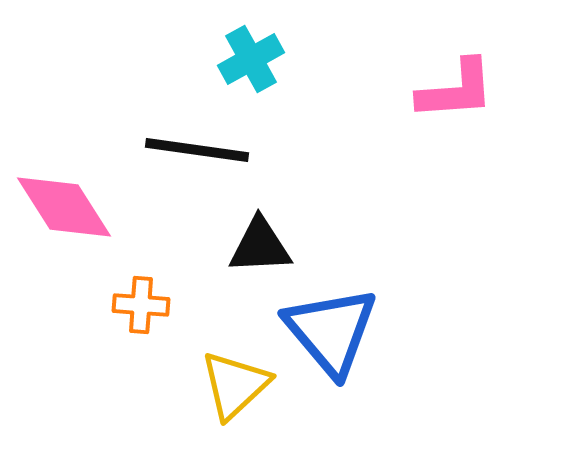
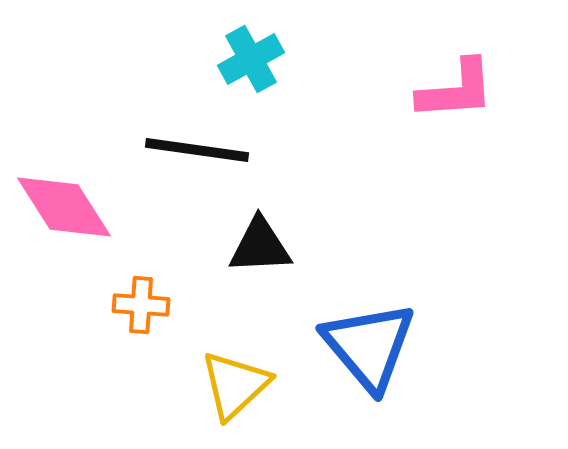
blue triangle: moved 38 px right, 15 px down
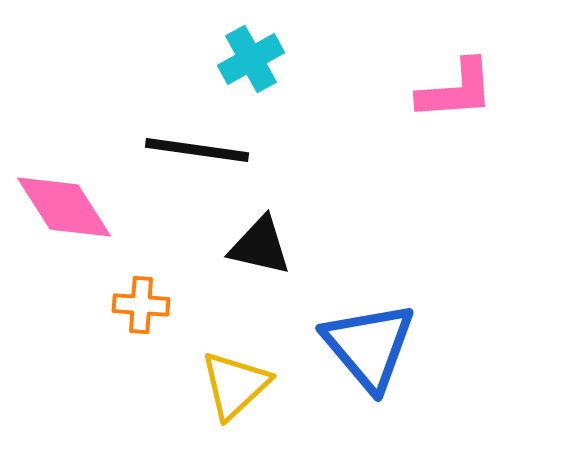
black triangle: rotated 16 degrees clockwise
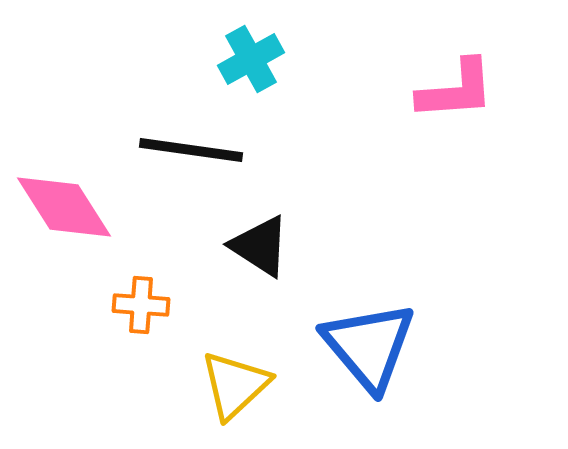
black line: moved 6 px left
black triangle: rotated 20 degrees clockwise
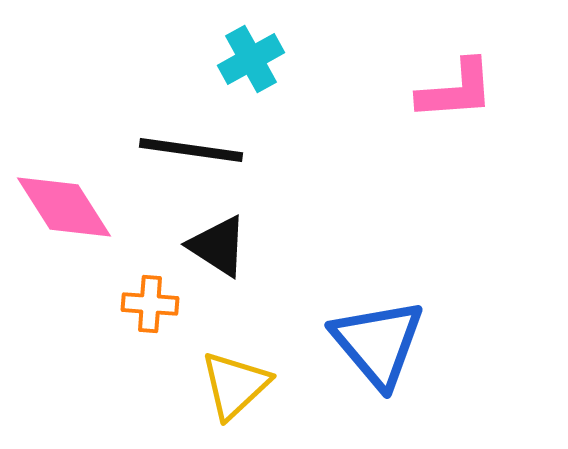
black triangle: moved 42 px left
orange cross: moved 9 px right, 1 px up
blue triangle: moved 9 px right, 3 px up
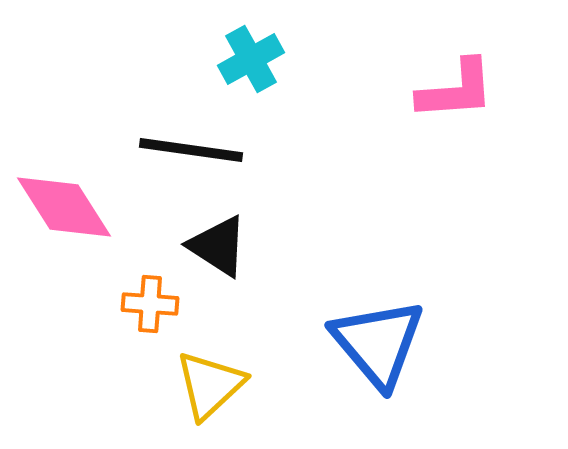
yellow triangle: moved 25 px left
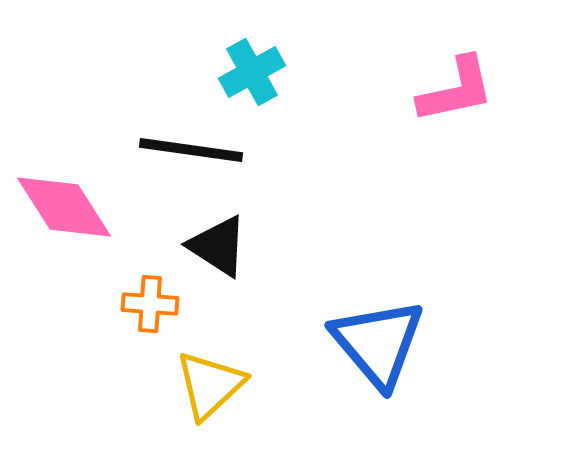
cyan cross: moved 1 px right, 13 px down
pink L-shape: rotated 8 degrees counterclockwise
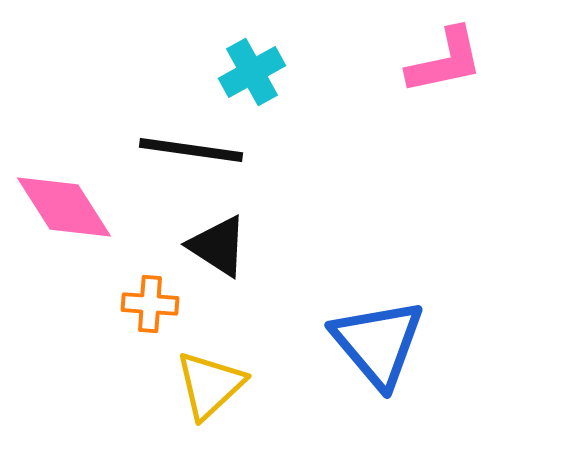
pink L-shape: moved 11 px left, 29 px up
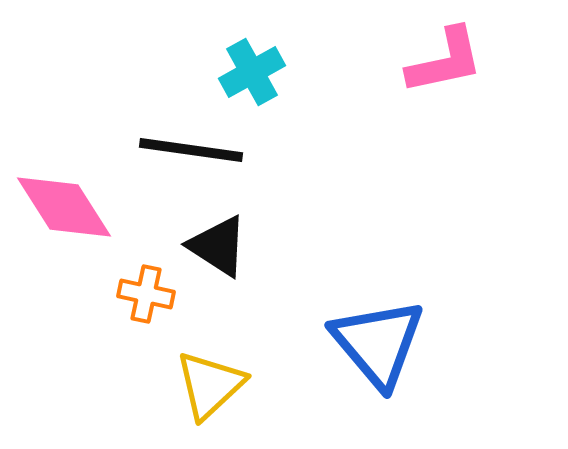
orange cross: moved 4 px left, 10 px up; rotated 8 degrees clockwise
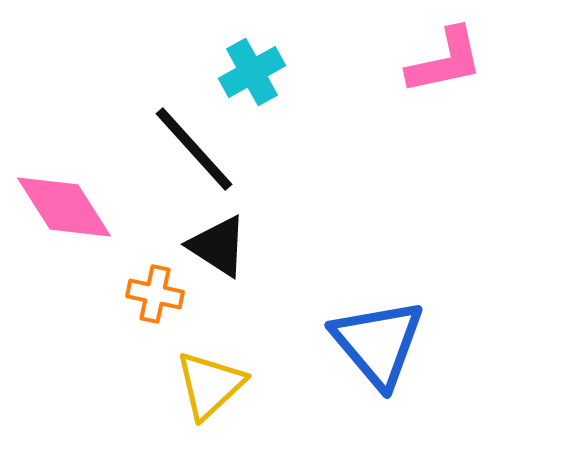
black line: moved 3 px right, 1 px up; rotated 40 degrees clockwise
orange cross: moved 9 px right
